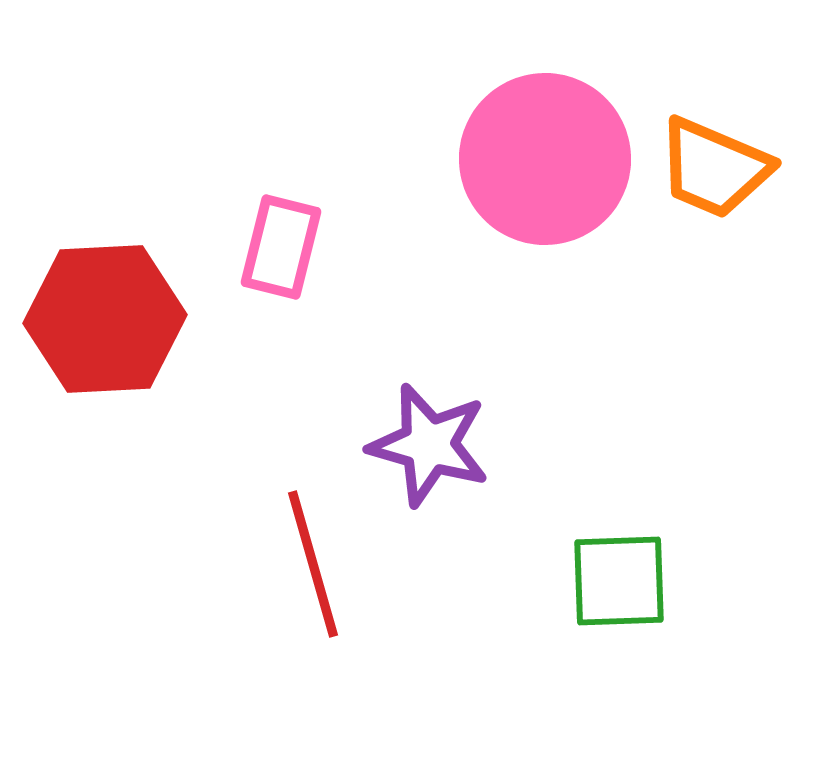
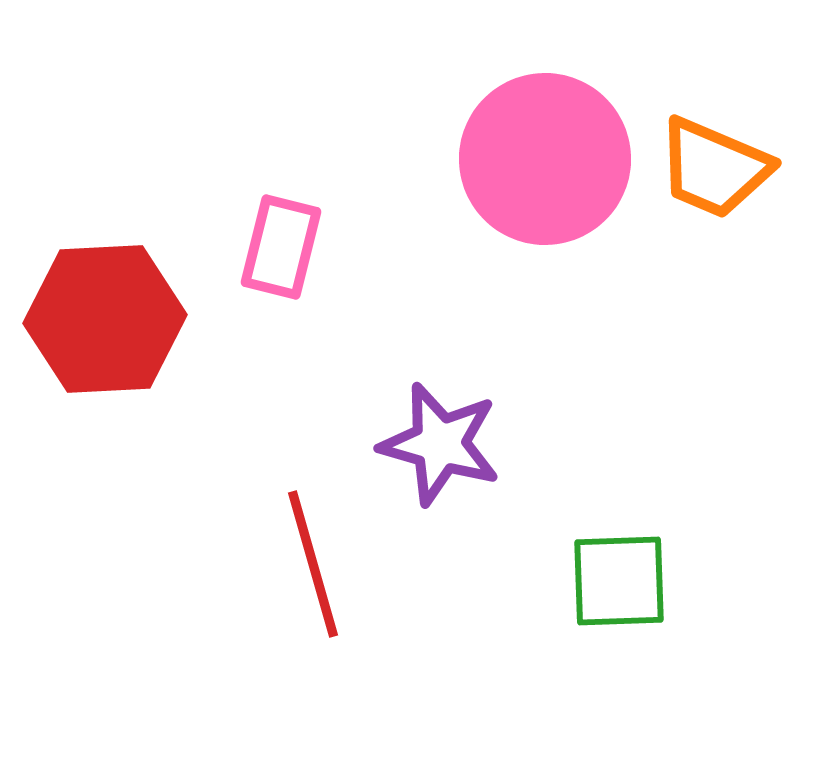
purple star: moved 11 px right, 1 px up
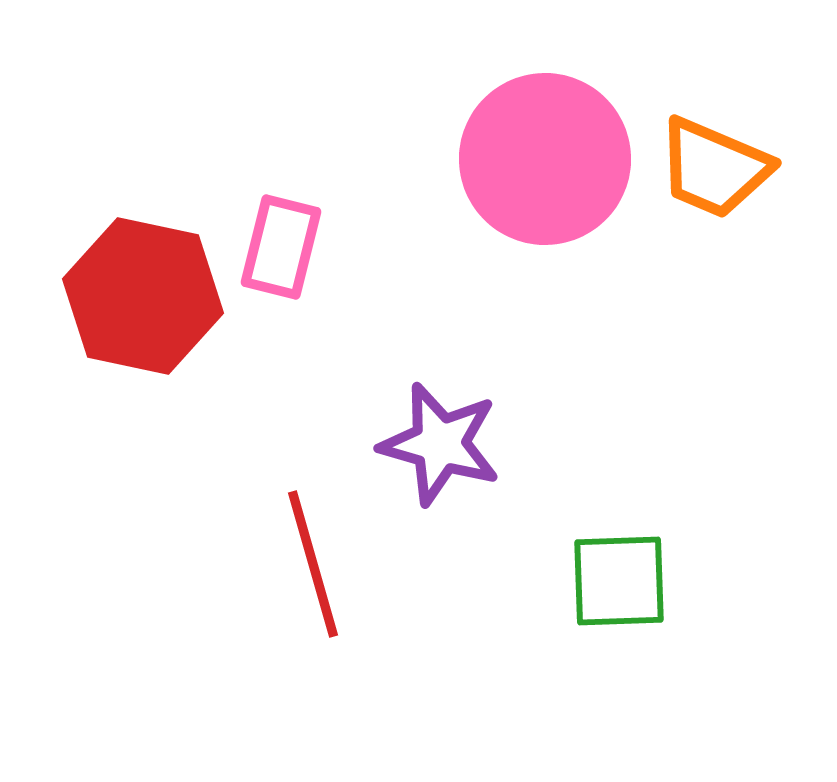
red hexagon: moved 38 px right, 23 px up; rotated 15 degrees clockwise
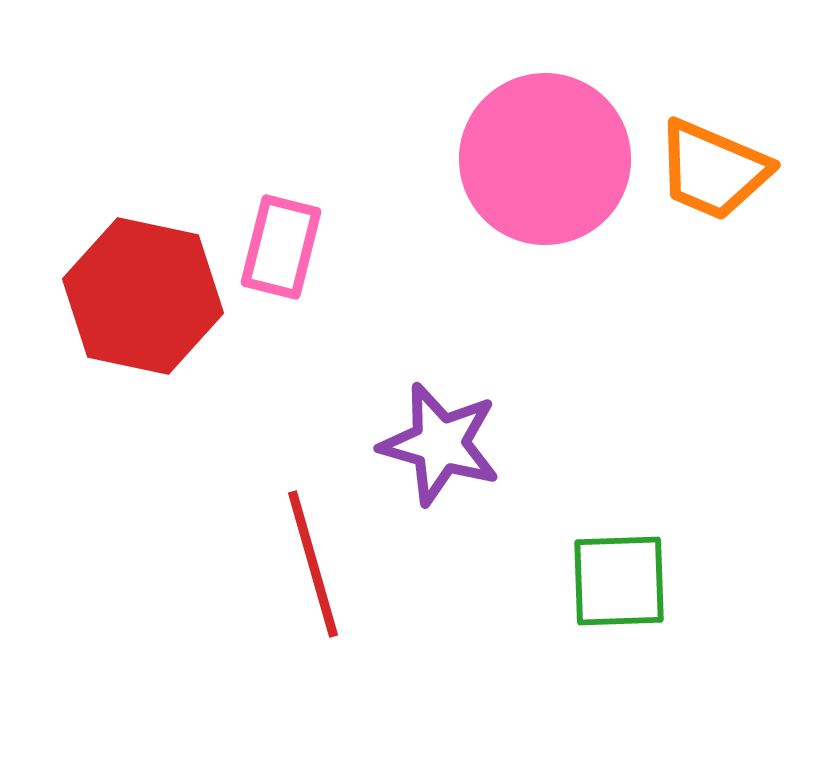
orange trapezoid: moved 1 px left, 2 px down
